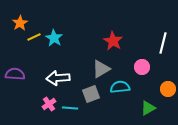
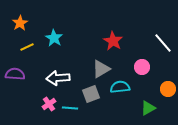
yellow line: moved 7 px left, 10 px down
white line: rotated 55 degrees counterclockwise
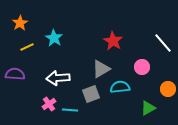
cyan line: moved 2 px down
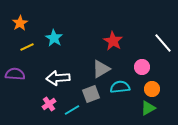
orange circle: moved 16 px left
cyan line: moved 2 px right; rotated 35 degrees counterclockwise
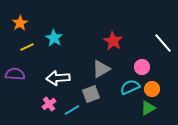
cyan semicircle: moved 10 px right; rotated 18 degrees counterclockwise
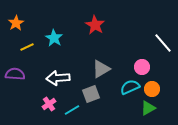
orange star: moved 4 px left
red star: moved 18 px left, 16 px up
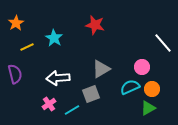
red star: rotated 18 degrees counterclockwise
purple semicircle: rotated 72 degrees clockwise
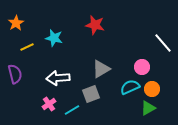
cyan star: rotated 18 degrees counterclockwise
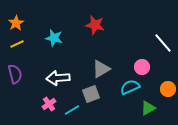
yellow line: moved 10 px left, 3 px up
orange circle: moved 16 px right
